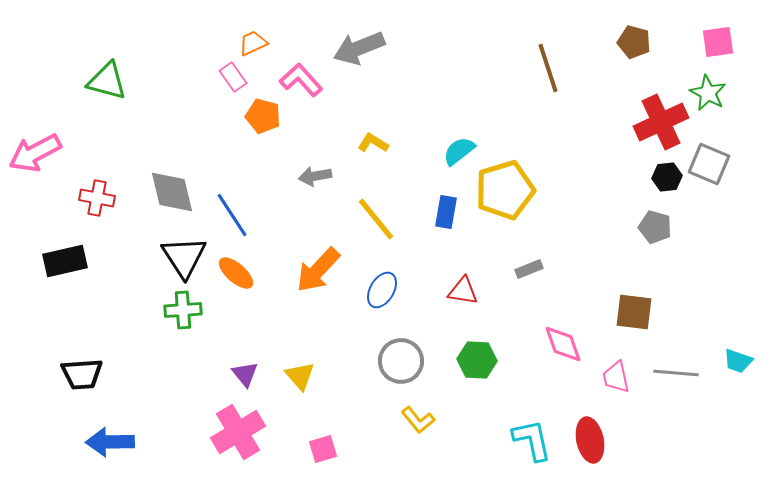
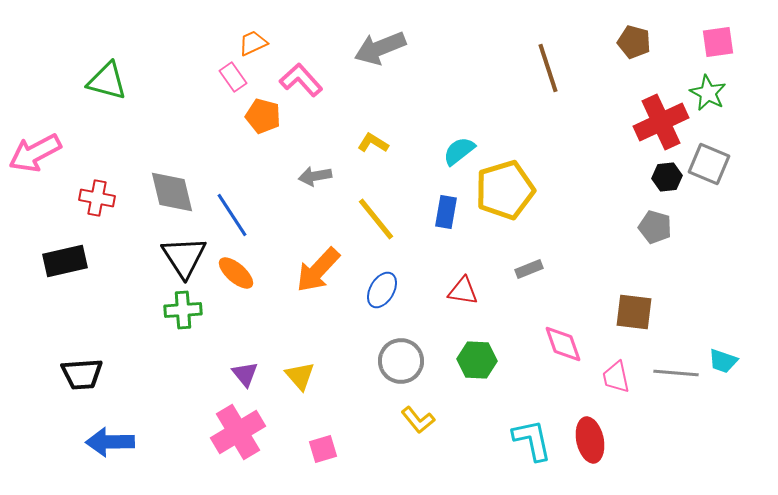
gray arrow at (359, 48): moved 21 px right
cyan trapezoid at (738, 361): moved 15 px left
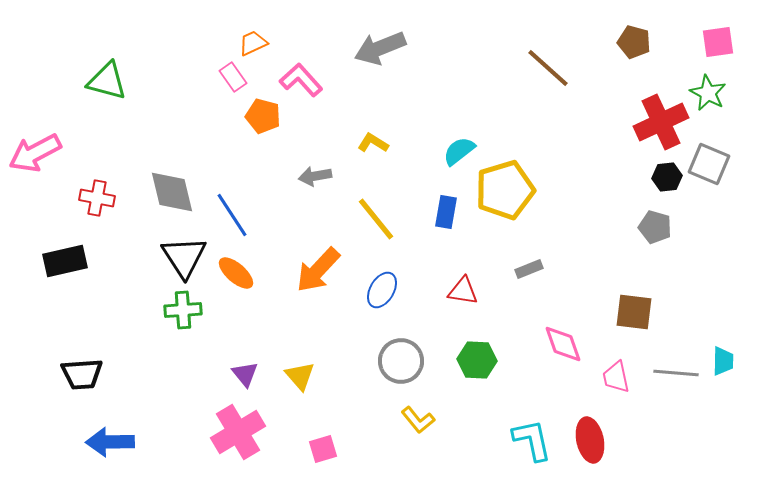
brown line at (548, 68): rotated 30 degrees counterclockwise
cyan trapezoid at (723, 361): rotated 108 degrees counterclockwise
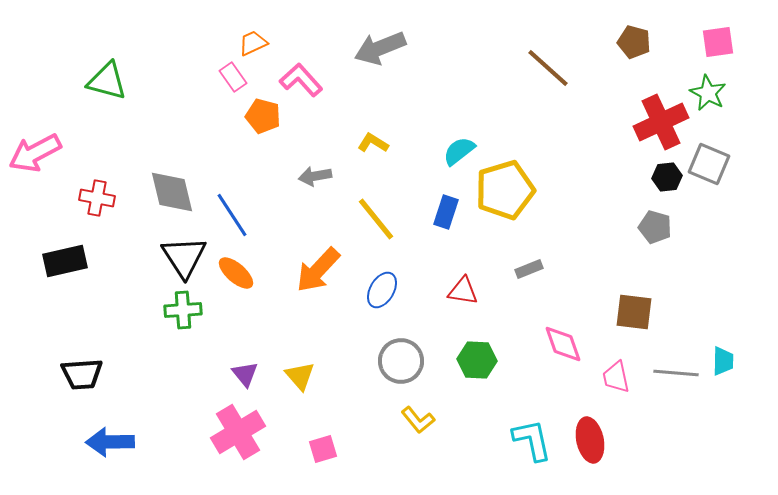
blue rectangle at (446, 212): rotated 8 degrees clockwise
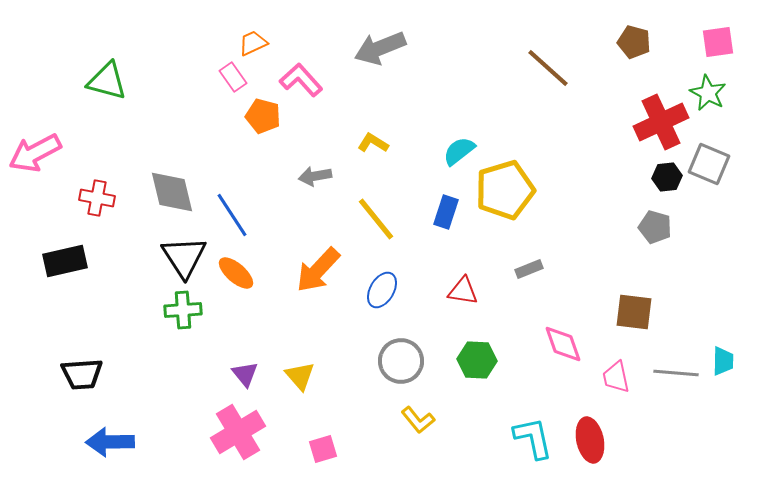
cyan L-shape at (532, 440): moved 1 px right, 2 px up
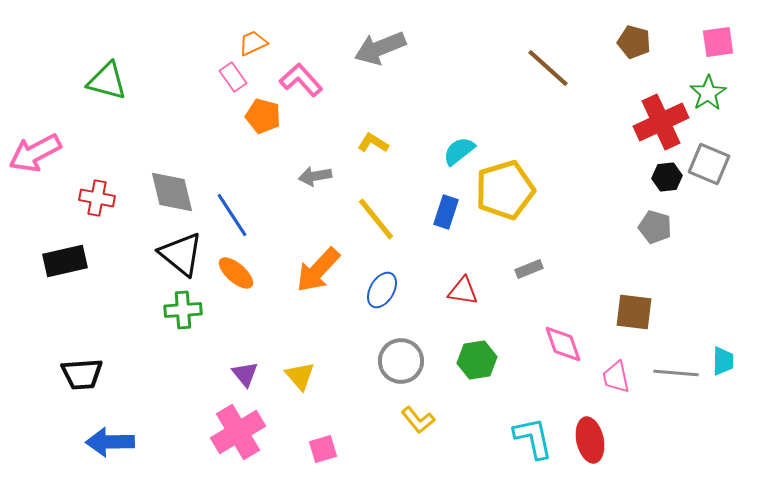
green star at (708, 93): rotated 12 degrees clockwise
black triangle at (184, 257): moved 3 px left, 3 px up; rotated 18 degrees counterclockwise
green hexagon at (477, 360): rotated 12 degrees counterclockwise
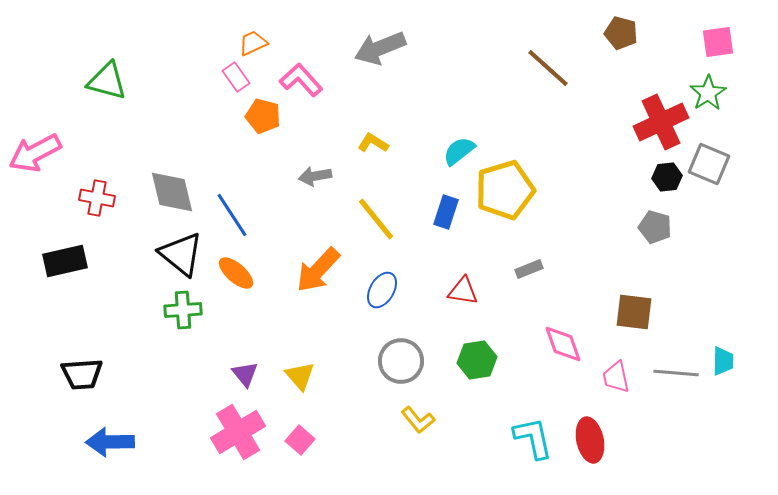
brown pentagon at (634, 42): moved 13 px left, 9 px up
pink rectangle at (233, 77): moved 3 px right
pink square at (323, 449): moved 23 px left, 9 px up; rotated 32 degrees counterclockwise
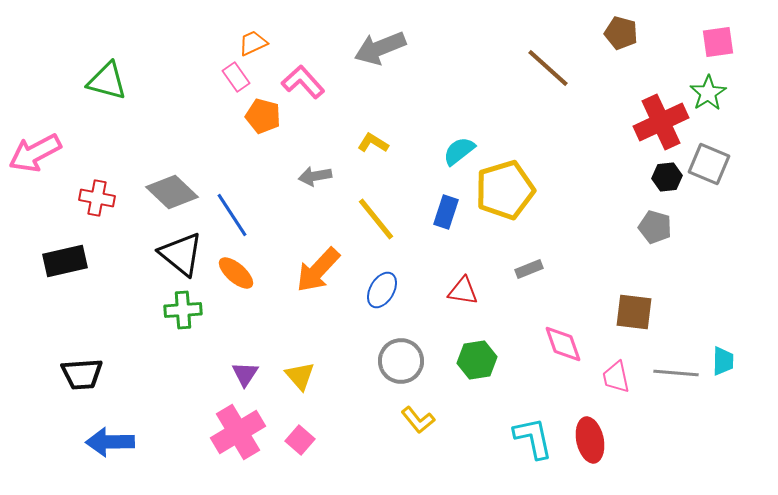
pink L-shape at (301, 80): moved 2 px right, 2 px down
gray diamond at (172, 192): rotated 33 degrees counterclockwise
purple triangle at (245, 374): rotated 12 degrees clockwise
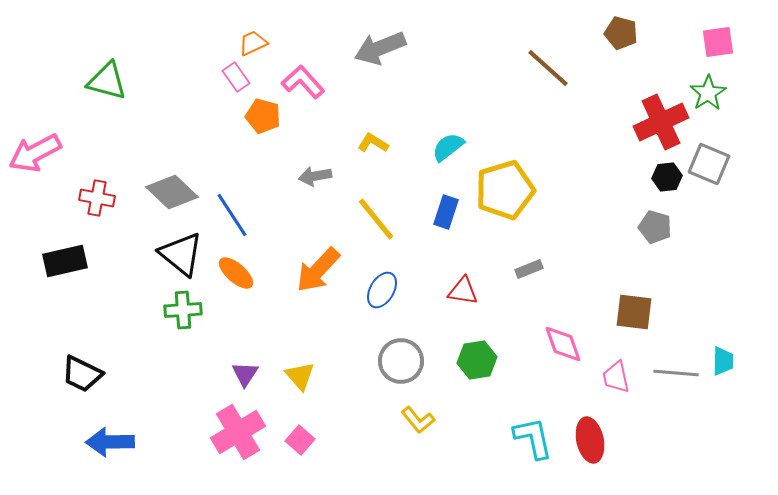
cyan semicircle at (459, 151): moved 11 px left, 4 px up
black trapezoid at (82, 374): rotated 30 degrees clockwise
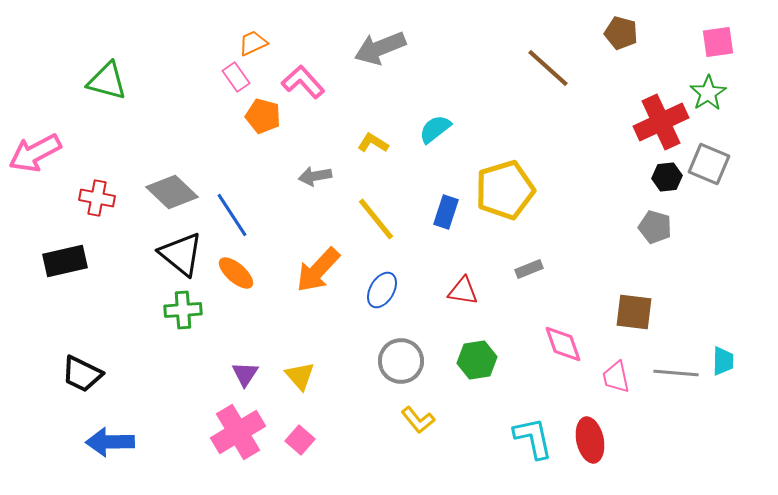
cyan semicircle at (448, 147): moved 13 px left, 18 px up
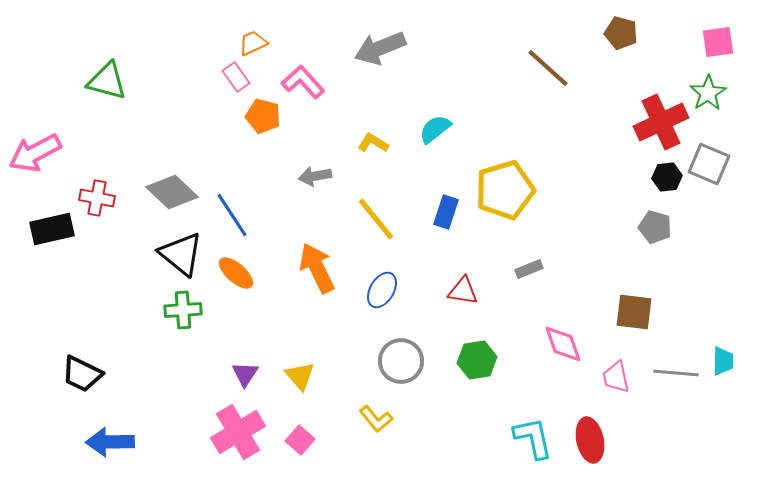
black rectangle at (65, 261): moved 13 px left, 32 px up
orange arrow at (318, 270): moved 1 px left, 2 px up; rotated 111 degrees clockwise
yellow L-shape at (418, 420): moved 42 px left, 1 px up
